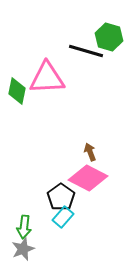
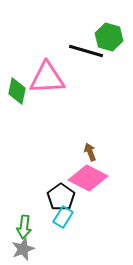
cyan rectangle: rotated 10 degrees counterclockwise
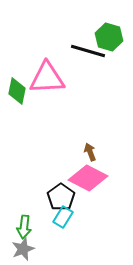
black line: moved 2 px right
